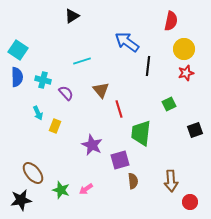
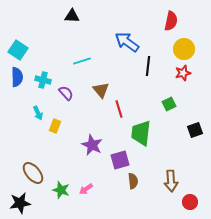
black triangle: rotated 35 degrees clockwise
red star: moved 3 px left
black star: moved 1 px left, 3 px down
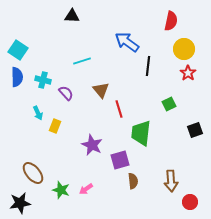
red star: moved 5 px right; rotated 21 degrees counterclockwise
